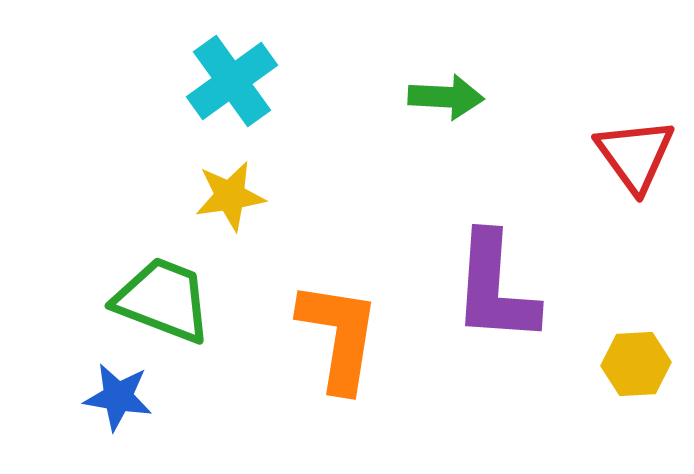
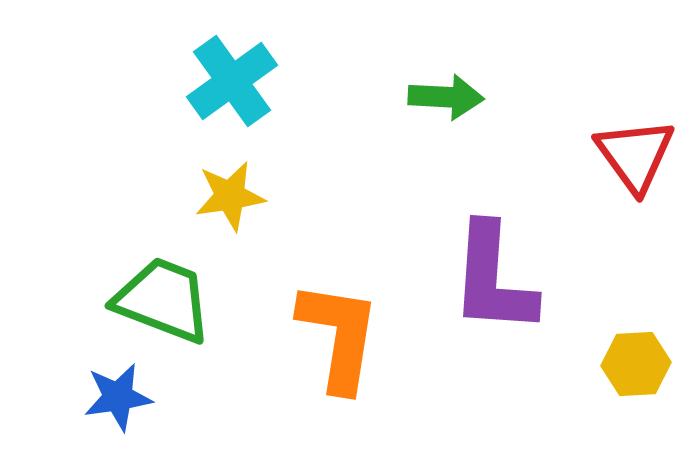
purple L-shape: moved 2 px left, 9 px up
blue star: rotated 18 degrees counterclockwise
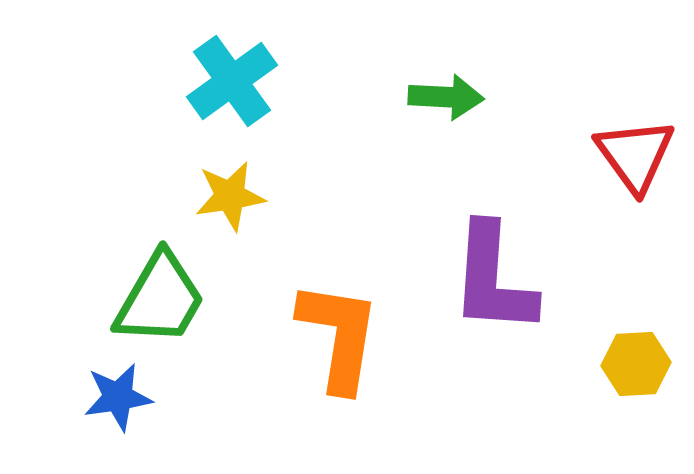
green trapezoid: moved 3 px left, 1 px up; rotated 99 degrees clockwise
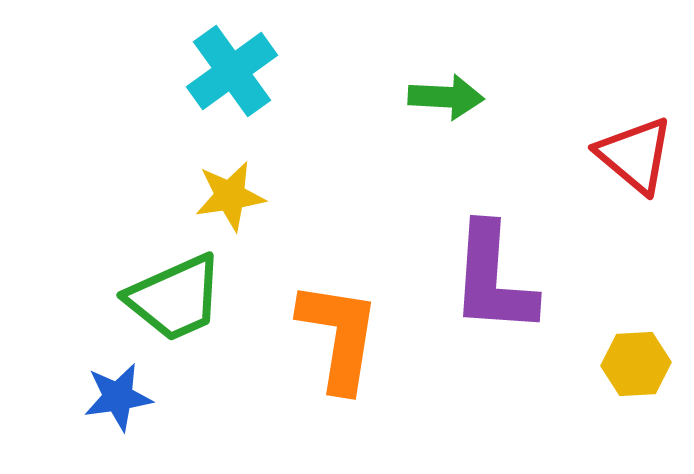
cyan cross: moved 10 px up
red triangle: rotated 14 degrees counterclockwise
green trapezoid: moved 15 px right, 1 px up; rotated 36 degrees clockwise
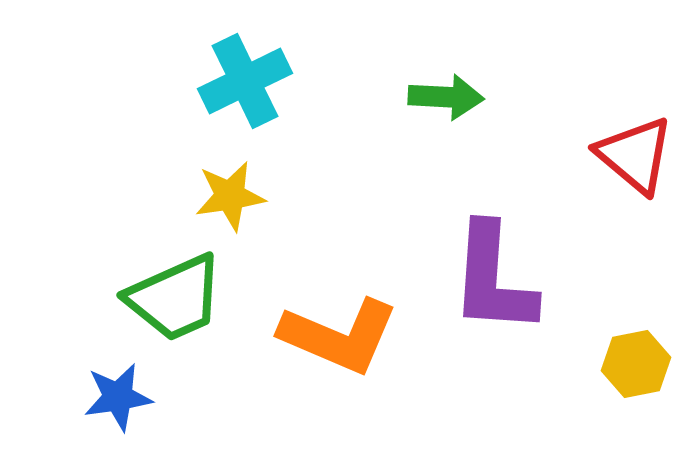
cyan cross: moved 13 px right, 10 px down; rotated 10 degrees clockwise
orange L-shape: rotated 104 degrees clockwise
yellow hexagon: rotated 8 degrees counterclockwise
